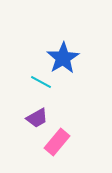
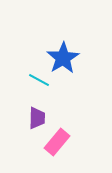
cyan line: moved 2 px left, 2 px up
purple trapezoid: rotated 60 degrees counterclockwise
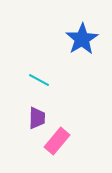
blue star: moved 19 px right, 19 px up
pink rectangle: moved 1 px up
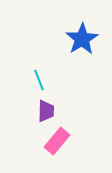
cyan line: rotated 40 degrees clockwise
purple trapezoid: moved 9 px right, 7 px up
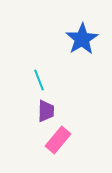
pink rectangle: moved 1 px right, 1 px up
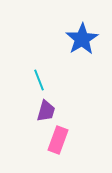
purple trapezoid: rotated 15 degrees clockwise
pink rectangle: rotated 20 degrees counterclockwise
